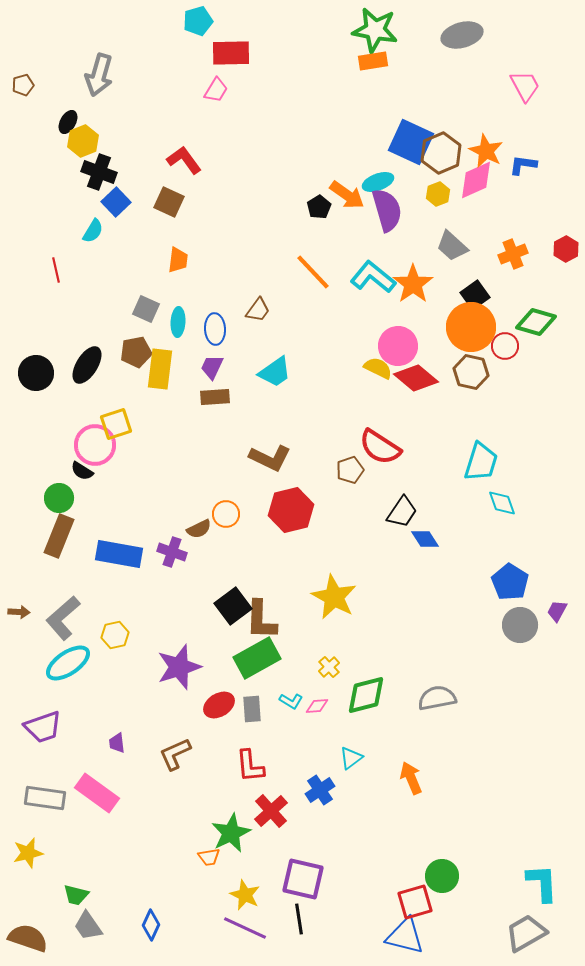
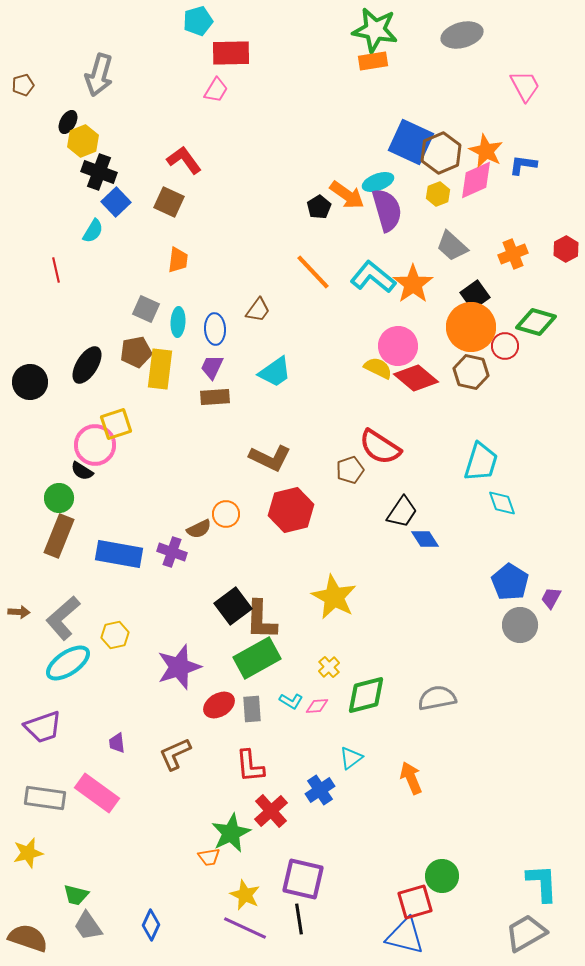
black circle at (36, 373): moved 6 px left, 9 px down
purple trapezoid at (557, 611): moved 6 px left, 13 px up
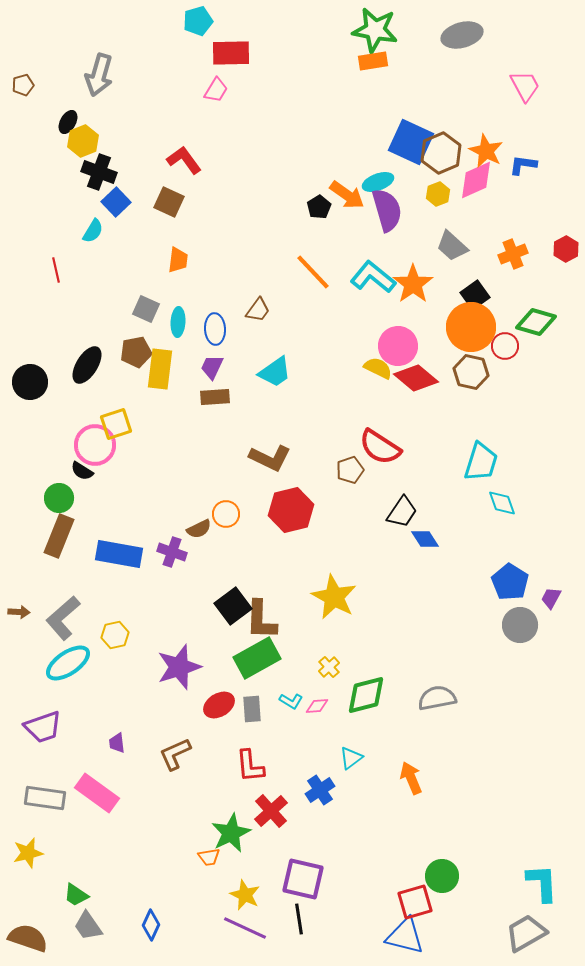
green trapezoid at (76, 895): rotated 20 degrees clockwise
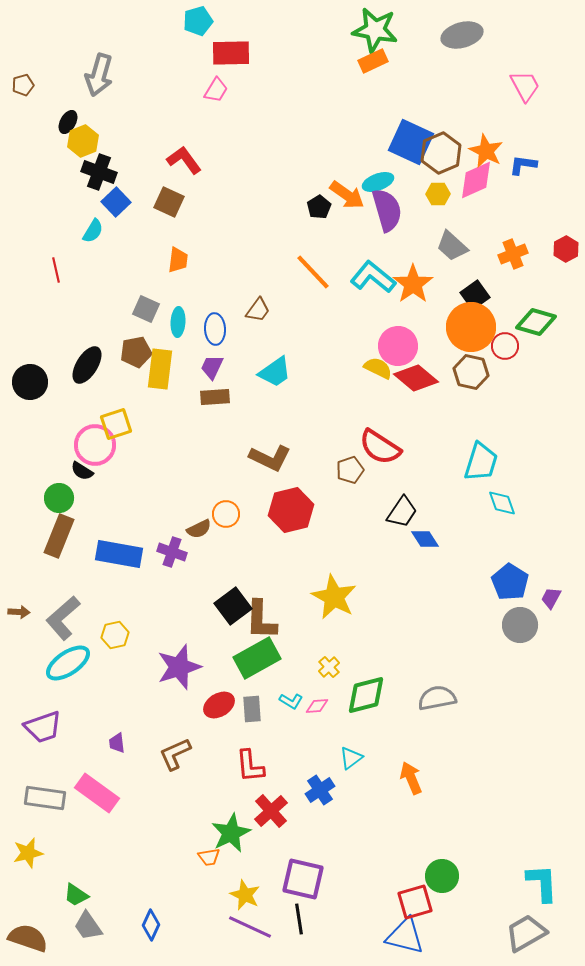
orange rectangle at (373, 61): rotated 16 degrees counterclockwise
yellow hexagon at (438, 194): rotated 20 degrees clockwise
purple line at (245, 928): moved 5 px right, 1 px up
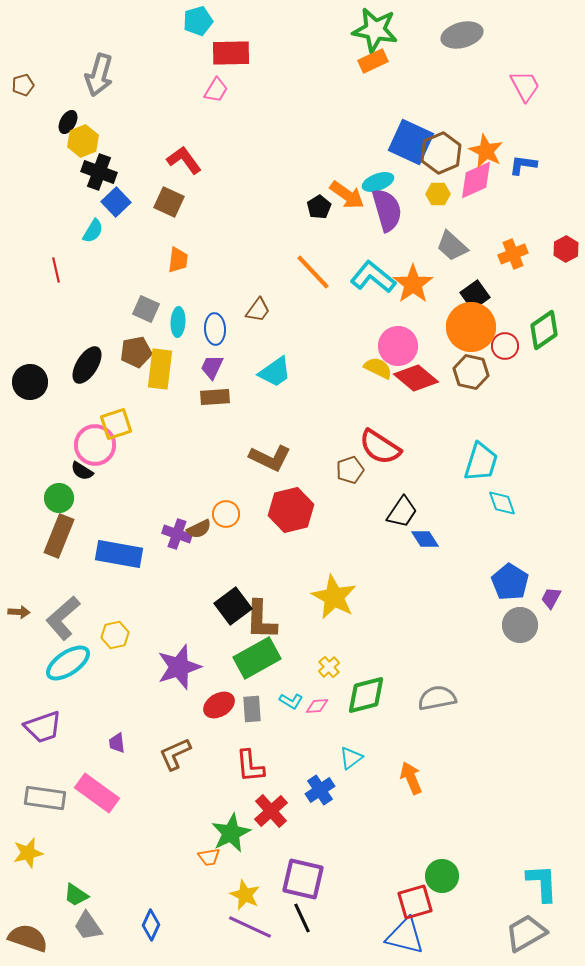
green diamond at (536, 322): moved 8 px right, 8 px down; rotated 51 degrees counterclockwise
purple cross at (172, 552): moved 5 px right, 18 px up
black line at (299, 919): moved 3 px right, 1 px up; rotated 16 degrees counterclockwise
